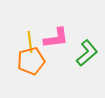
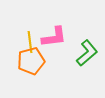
pink L-shape: moved 2 px left, 1 px up
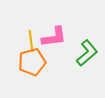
yellow line: moved 1 px right, 1 px up
orange pentagon: moved 1 px right, 1 px down
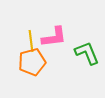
green L-shape: rotated 72 degrees counterclockwise
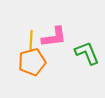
yellow line: rotated 10 degrees clockwise
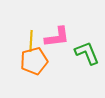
pink L-shape: moved 3 px right
orange pentagon: moved 2 px right, 1 px up
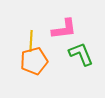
pink L-shape: moved 7 px right, 8 px up
green L-shape: moved 6 px left, 1 px down
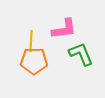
orange pentagon: rotated 16 degrees clockwise
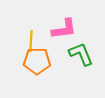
orange pentagon: moved 3 px right
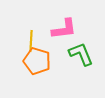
orange pentagon: rotated 16 degrees clockwise
